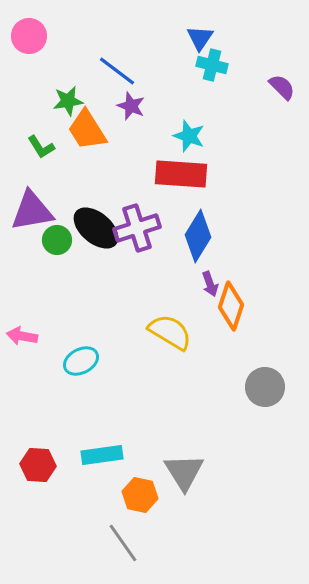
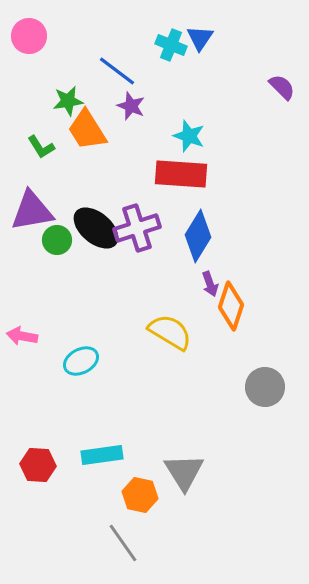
cyan cross: moved 41 px left, 20 px up; rotated 8 degrees clockwise
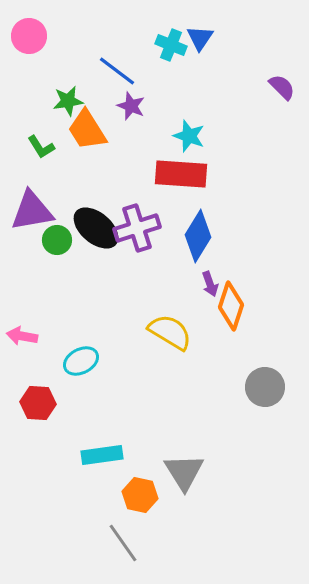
red hexagon: moved 62 px up
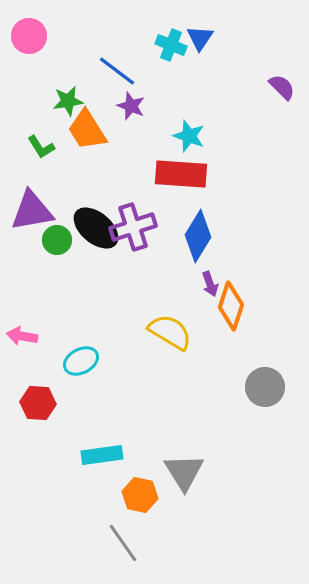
purple cross: moved 4 px left, 1 px up
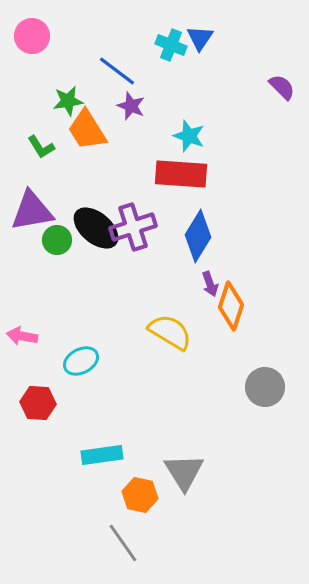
pink circle: moved 3 px right
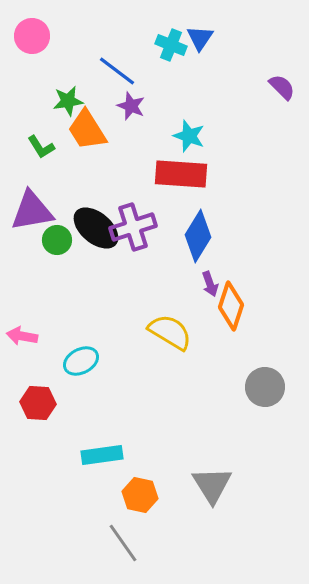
gray triangle: moved 28 px right, 13 px down
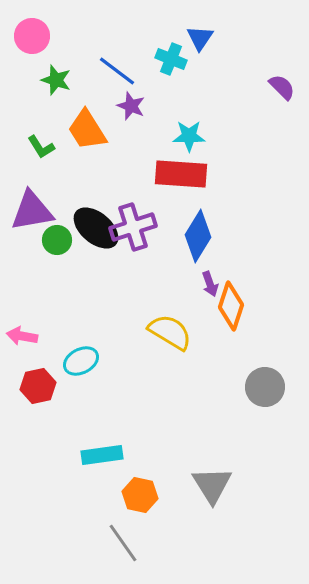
cyan cross: moved 14 px down
green star: moved 12 px left, 21 px up; rotated 28 degrees clockwise
cyan star: rotated 20 degrees counterclockwise
red hexagon: moved 17 px up; rotated 16 degrees counterclockwise
